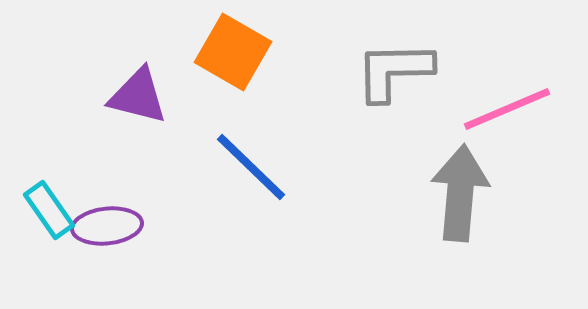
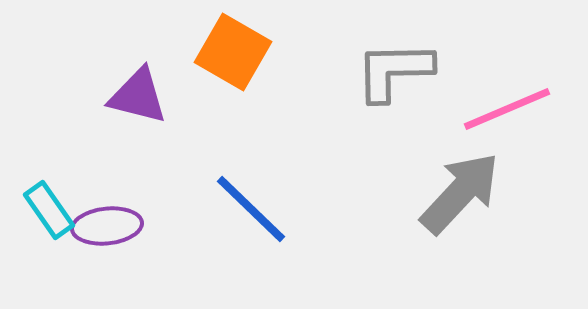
blue line: moved 42 px down
gray arrow: rotated 38 degrees clockwise
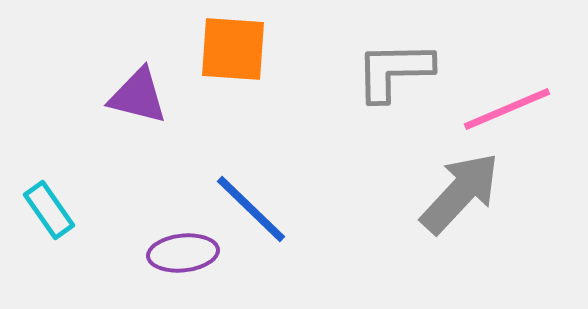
orange square: moved 3 px up; rotated 26 degrees counterclockwise
purple ellipse: moved 76 px right, 27 px down
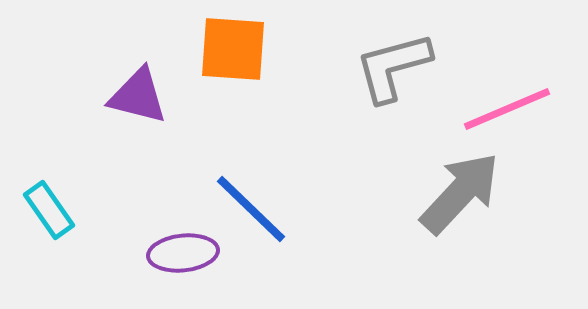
gray L-shape: moved 1 px left, 4 px up; rotated 14 degrees counterclockwise
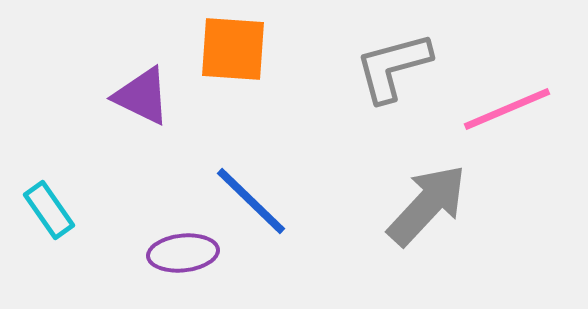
purple triangle: moved 4 px right; rotated 12 degrees clockwise
gray arrow: moved 33 px left, 12 px down
blue line: moved 8 px up
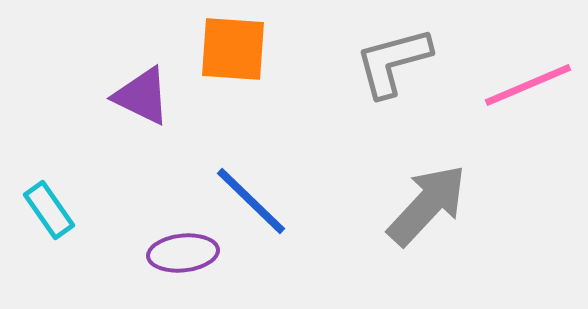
gray L-shape: moved 5 px up
pink line: moved 21 px right, 24 px up
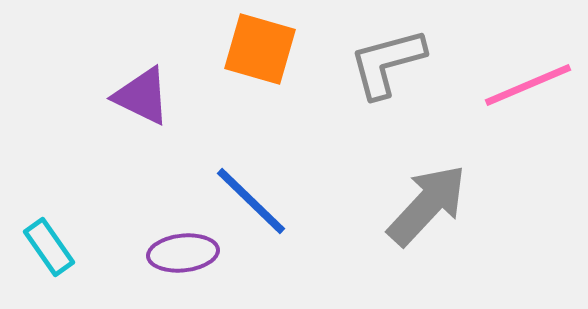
orange square: moved 27 px right; rotated 12 degrees clockwise
gray L-shape: moved 6 px left, 1 px down
cyan rectangle: moved 37 px down
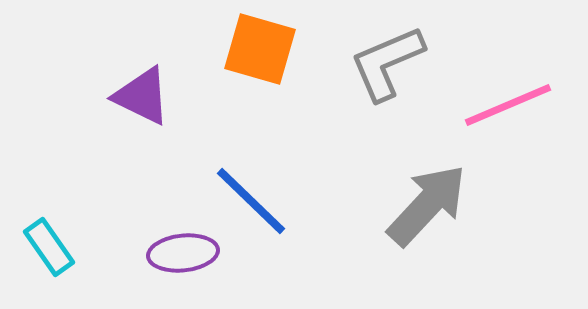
gray L-shape: rotated 8 degrees counterclockwise
pink line: moved 20 px left, 20 px down
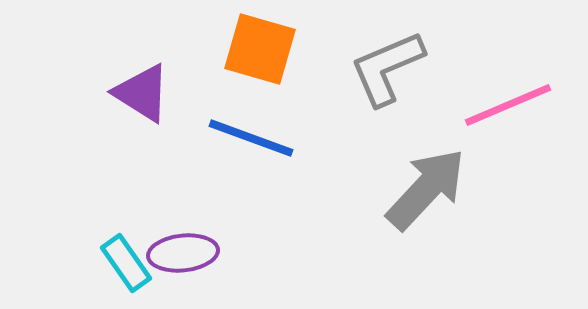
gray L-shape: moved 5 px down
purple triangle: moved 3 px up; rotated 6 degrees clockwise
blue line: moved 63 px up; rotated 24 degrees counterclockwise
gray arrow: moved 1 px left, 16 px up
cyan rectangle: moved 77 px right, 16 px down
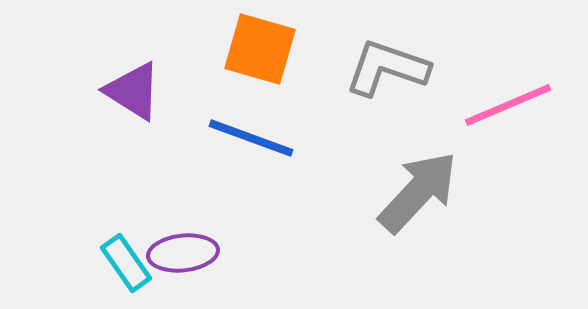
gray L-shape: rotated 42 degrees clockwise
purple triangle: moved 9 px left, 2 px up
gray arrow: moved 8 px left, 3 px down
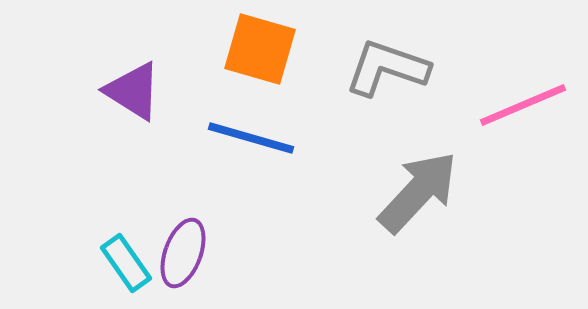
pink line: moved 15 px right
blue line: rotated 4 degrees counterclockwise
purple ellipse: rotated 64 degrees counterclockwise
